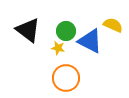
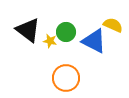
green circle: moved 1 px down
blue triangle: moved 4 px right
yellow star: moved 8 px left, 7 px up
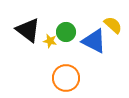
yellow semicircle: rotated 18 degrees clockwise
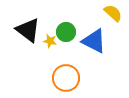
yellow semicircle: moved 12 px up
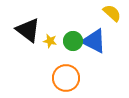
yellow semicircle: moved 1 px left
green circle: moved 7 px right, 9 px down
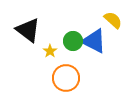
yellow semicircle: moved 1 px right, 7 px down
yellow star: moved 10 px down; rotated 24 degrees clockwise
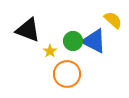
black triangle: rotated 16 degrees counterclockwise
orange circle: moved 1 px right, 4 px up
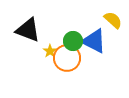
orange circle: moved 16 px up
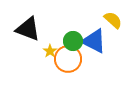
black triangle: moved 1 px up
orange circle: moved 1 px right, 1 px down
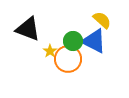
yellow semicircle: moved 11 px left
